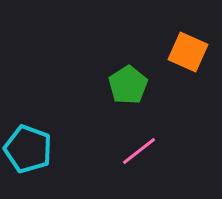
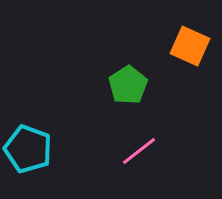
orange square: moved 2 px right, 6 px up
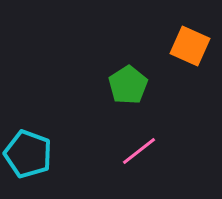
cyan pentagon: moved 5 px down
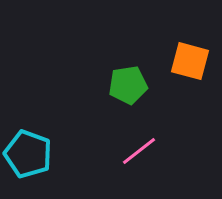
orange square: moved 15 px down; rotated 9 degrees counterclockwise
green pentagon: rotated 24 degrees clockwise
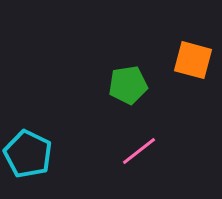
orange square: moved 3 px right, 1 px up
cyan pentagon: rotated 6 degrees clockwise
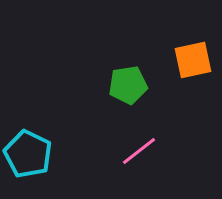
orange square: rotated 27 degrees counterclockwise
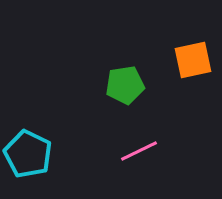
green pentagon: moved 3 px left
pink line: rotated 12 degrees clockwise
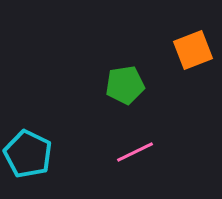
orange square: moved 10 px up; rotated 9 degrees counterclockwise
pink line: moved 4 px left, 1 px down
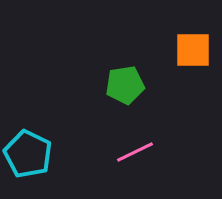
orange square: rotated 21 degrees clockwise
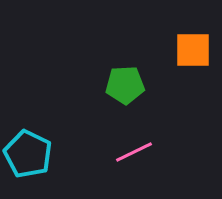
green pentagon: rotated 6 degrees clockwise
pink line: moved 1 px left
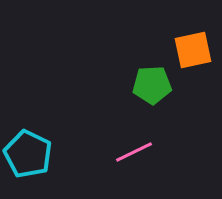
orange square: rotated 12 degrees counterclockwise
green pentagon: moved 27 px right
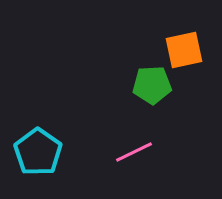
orange square: moved 9 px left
cyan pentagon: moved 10 px right, 2 px up; rotated 9 degrees clockwise
